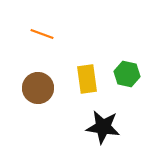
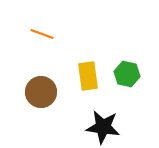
yellow rectangle: moved 1 px right, 3 px up
brown circle: moved 3 px right, 4 px down
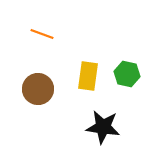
yellow rectangle: rotated 16 degrees clockwise
brown circle: moved 3 px left, 3 px up
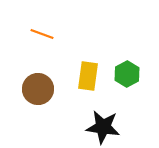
green hexagon: rotated 20 degrees clockwise
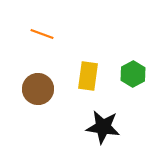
green hexagon: moved 6 px right
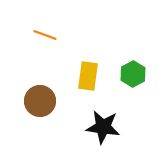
orange line: moved 3 px right, 1 px down
brown circle: moved 2 px right, 12 px down
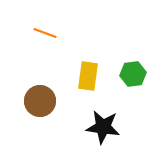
orange line: moved 2 px up
green hexagon: rotated 20 degrees clockwise
